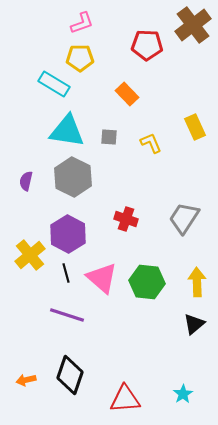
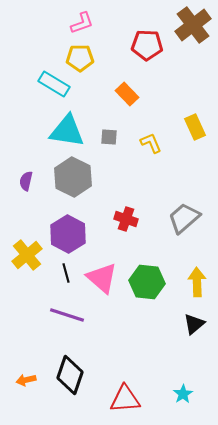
gray trapezoid: rotated 16 degrees clockwise
yellow cross: moved 3 px left
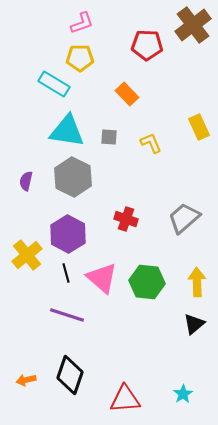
yellow rectangle: moved 4 px right
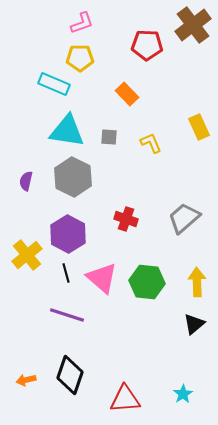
cyan rectangle: rotated 8 degrees counterclockwise
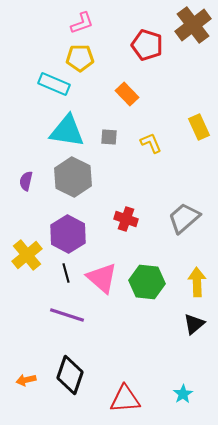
red pentagon: rotated 16 degrees clockwise
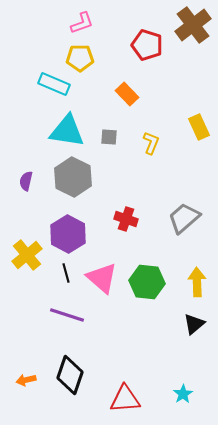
yellow L-shape: rotated 45 degrees clockwise
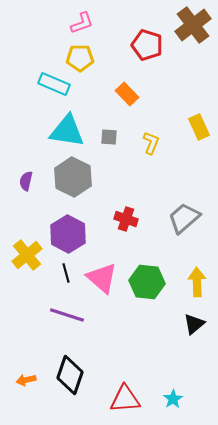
cyan star: moved 10 px left, 5 px down
